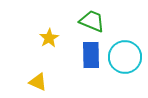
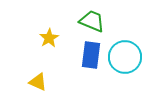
blue rectangle: rotated 8 degrees clockwise
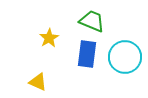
blue rectangle: moved 4 px left, 1 px up
